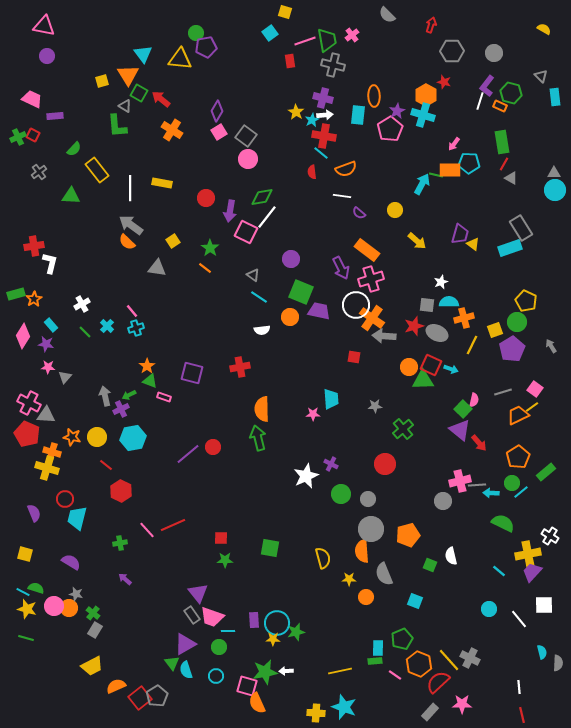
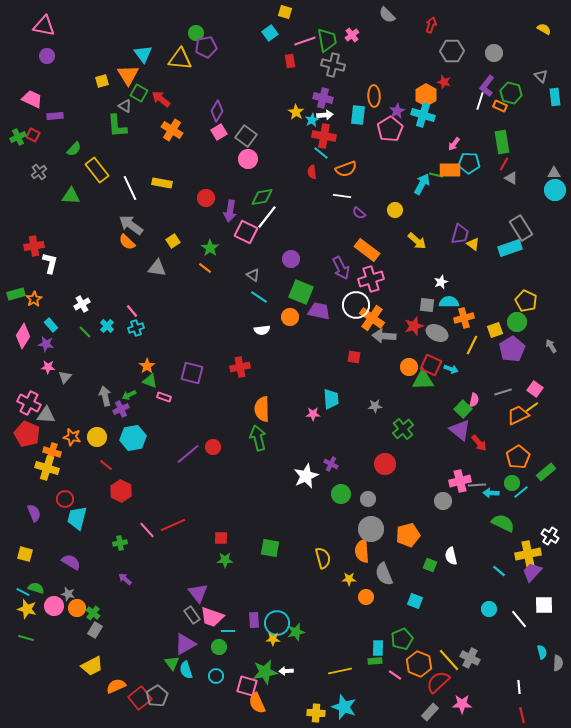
white line at (130, 188): rotated 25 degrees counterclockwise
gray star at (76, 594): moved 8 px left
orange circle at (69, 608): moved 8 px right
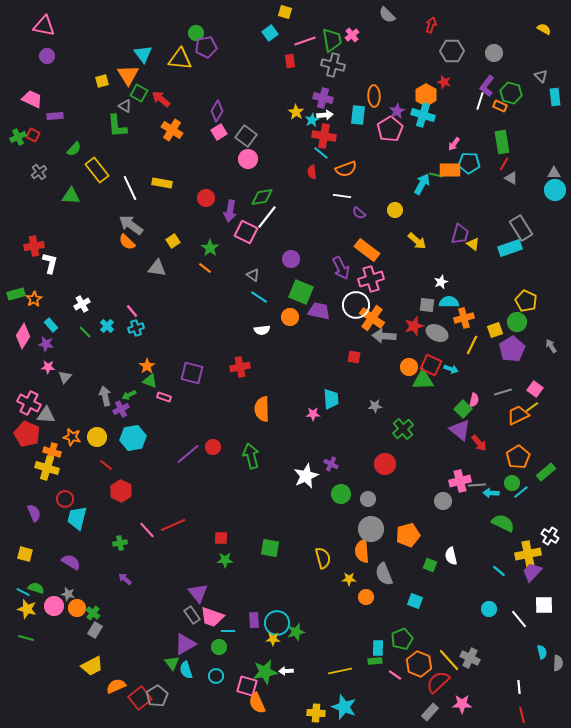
green trapezoid at (327, 40): moved 5 px right
green arrow at (258, 438): moved 7 px left, 18 px down
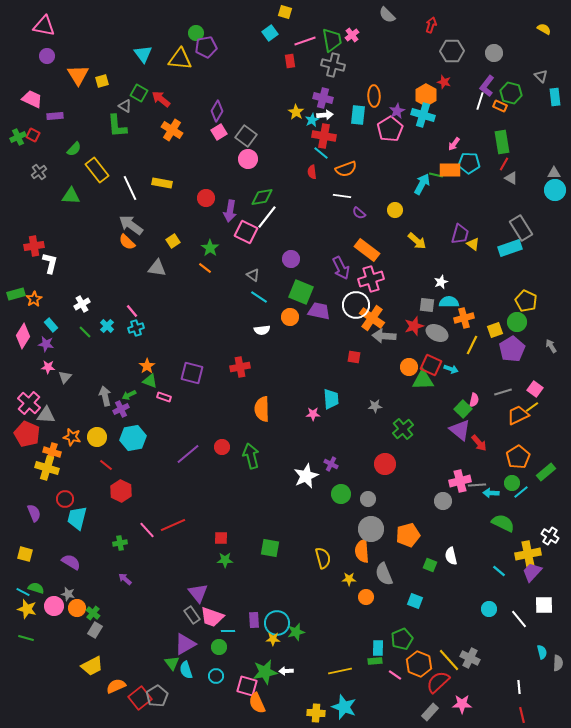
orange triangle at (128, 75): moved 50 px left
pink cross at (29, 403): rotated 15 degrees clockwise
red circle at (213, 447): moved 9 px right
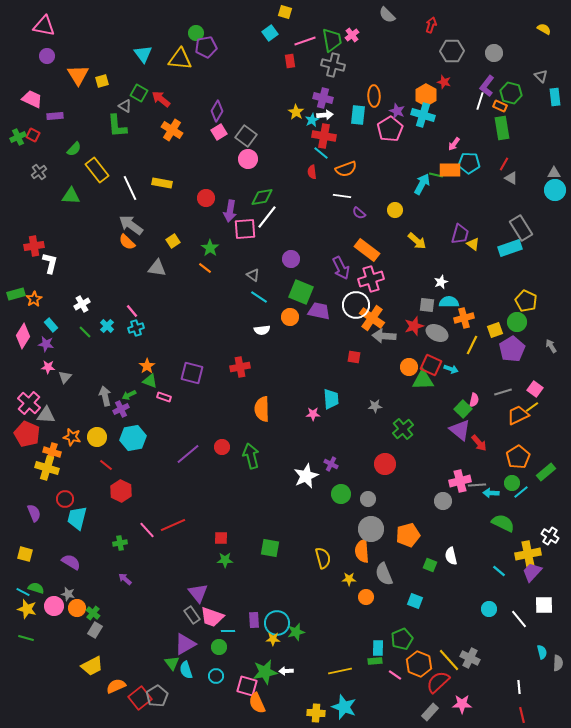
purple star at (397, 111): rotated 21 degrees counterclockwise
green rectangle at (502, 142): moved 14 px up
pink square at (246, 232): moved 1 px left, 3 px up; rotated 30 degrees counterclockwise
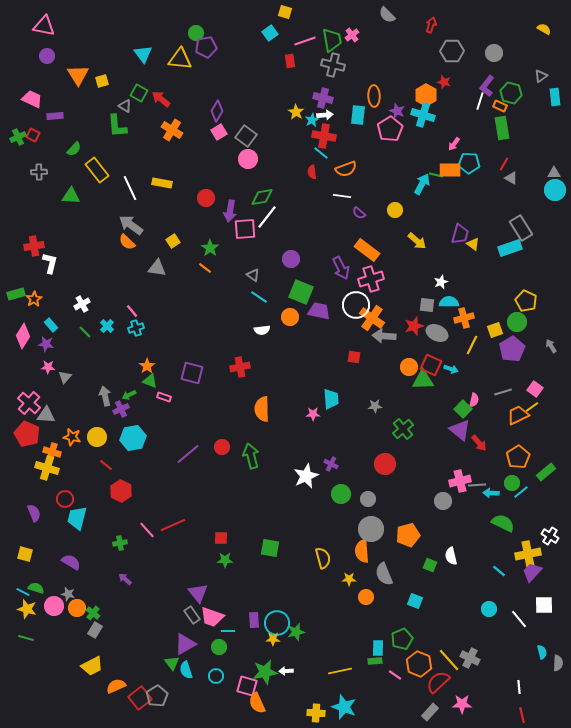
gray triangle at (541, 76): rotated 40 degrees clockwise
gray cross at (39, 172): rotated 35 degrees clockwise
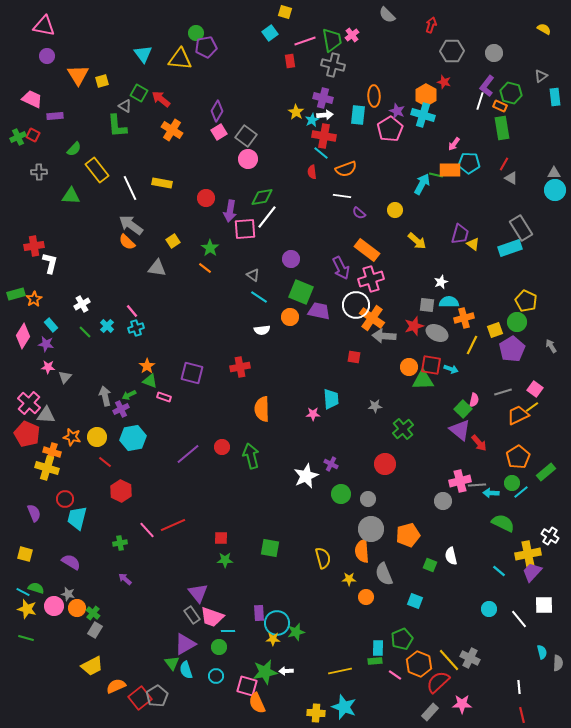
red square at (431, 365): rotated 15 degrees counterclockwise
red line at (106, 465): moved 1 px left, 3 px up
purple rectangle at (254, 620): moved 5 px right, 7 px up
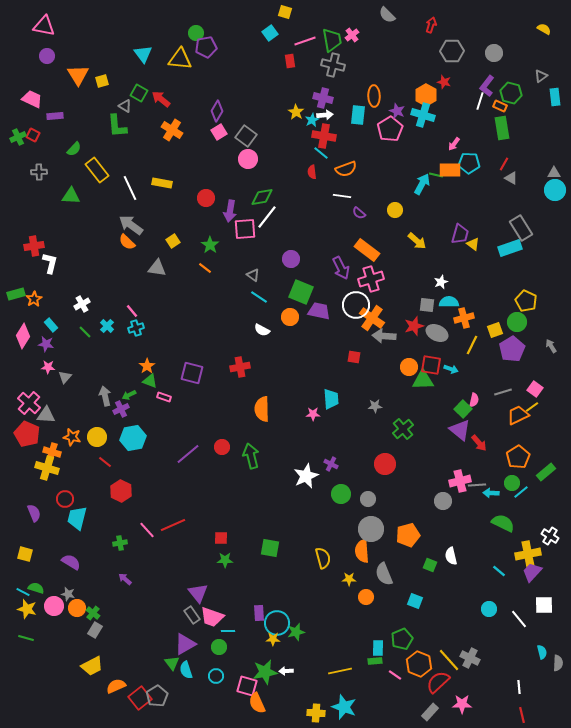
green star at (210, 248): moved 3 px up
white semicircle at (262, 330): rotated 35 degrees clockwise
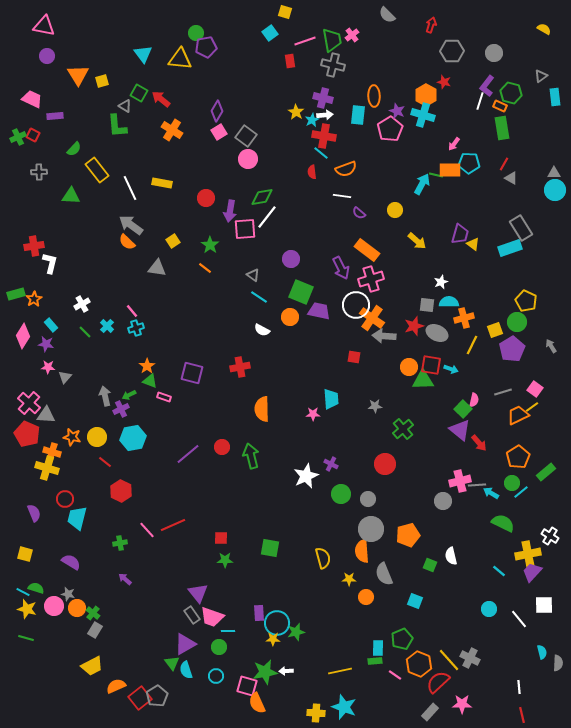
cyan arrow at (491, 493): rotated 28 degrees clockwise
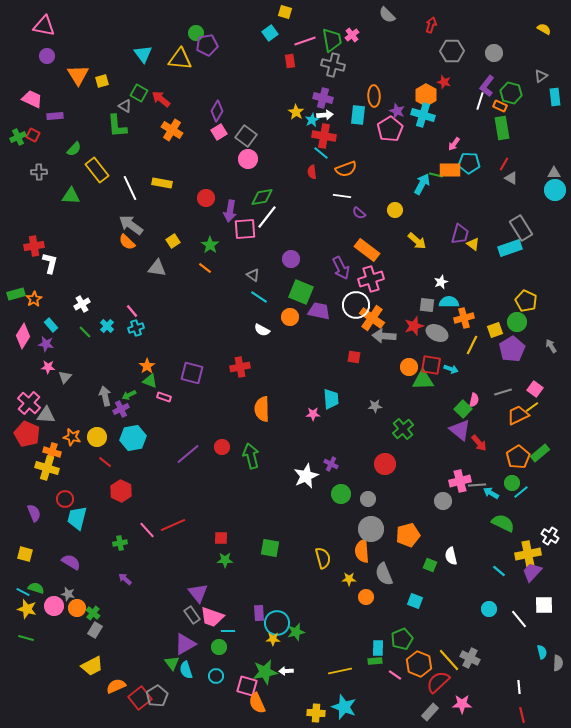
purple pentagon at (206, 47): moved 1 px right, 2 px up
green rectangle at (546, 472): moved 6 px left, 19 px up
